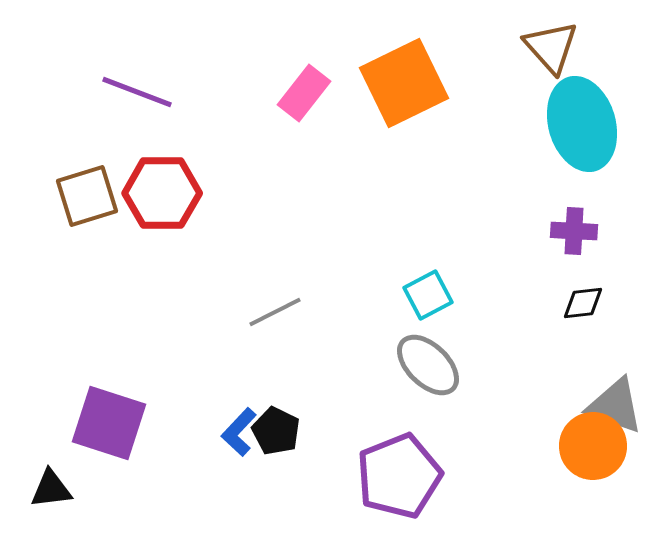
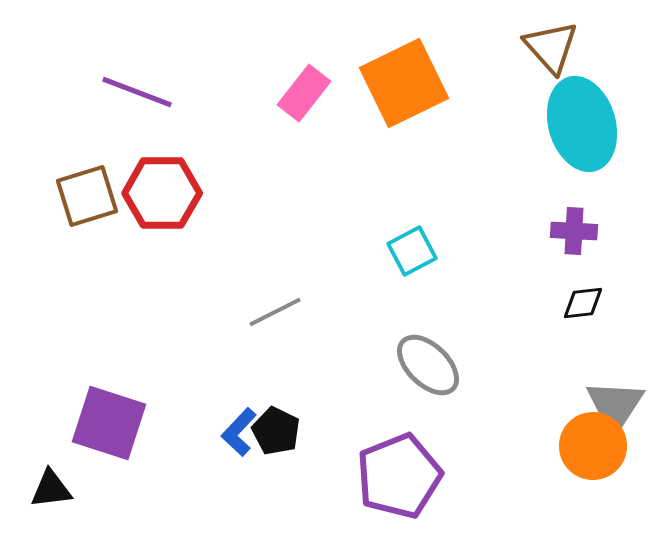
cyan square: moved 16 px left, 44 px up
gray triangle: rotated 44 degrees clockwise
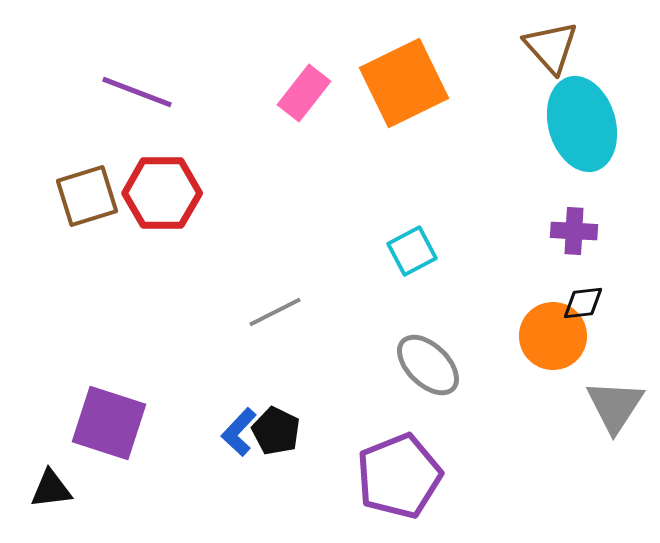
orange circle: moved 40 px left, 110 px up
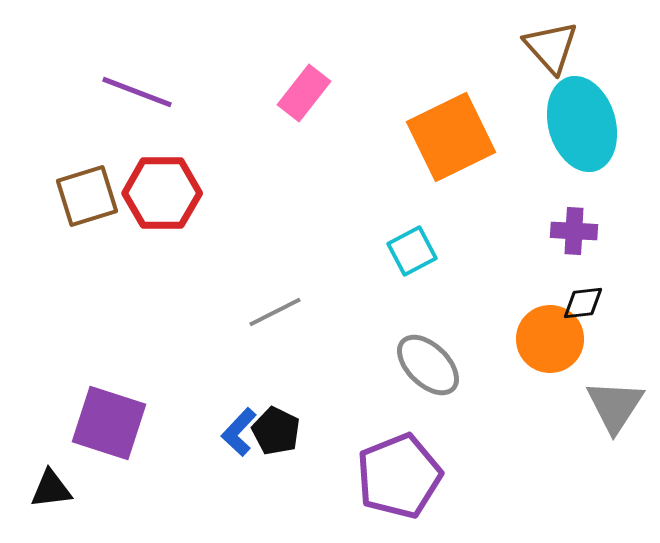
orange square: moved 47 px right, 54 px down
orange circle: moved 3 px left, 3 px down
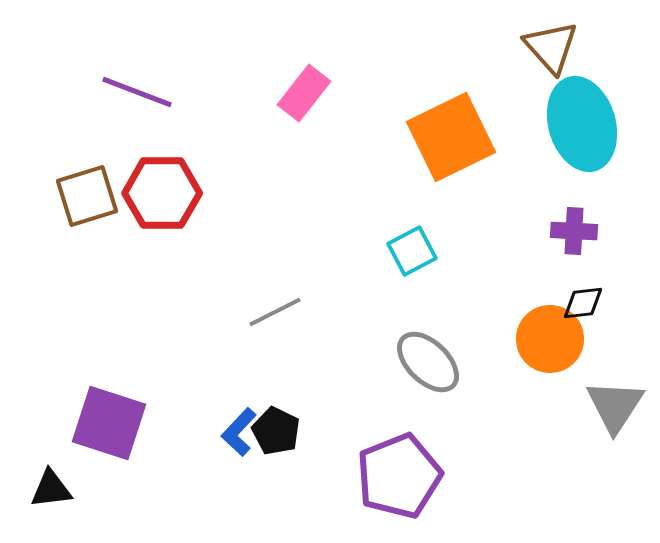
gray ellipse: moved 3 px up
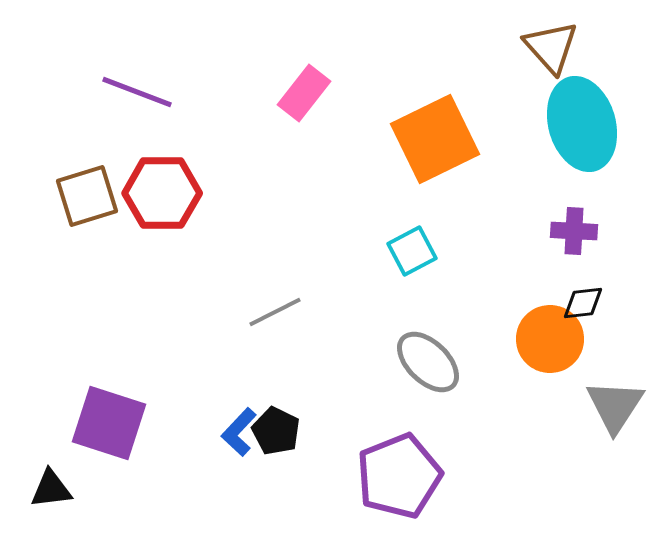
orange square: moved 16 px left, 2 px down
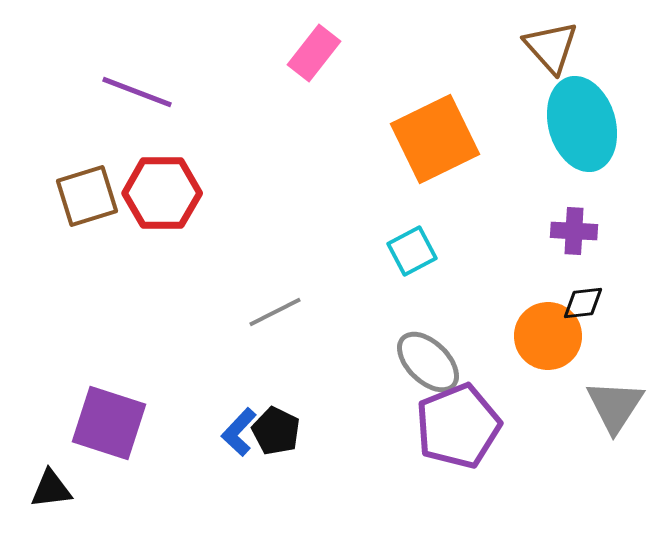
pink rectangle: moved 10 px right, 40 px up
orange circle: moved 2 px left, 3 px up
purple pentagon: moved 59 px right, 50 px up
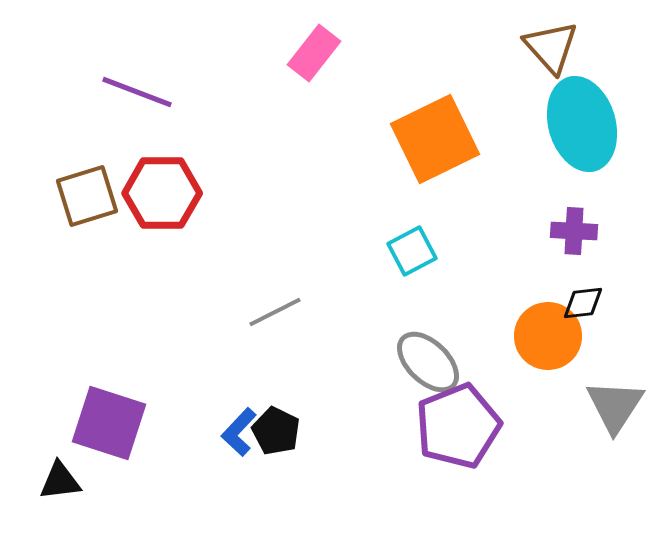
black triangle: moved 9 px right, 8 px up
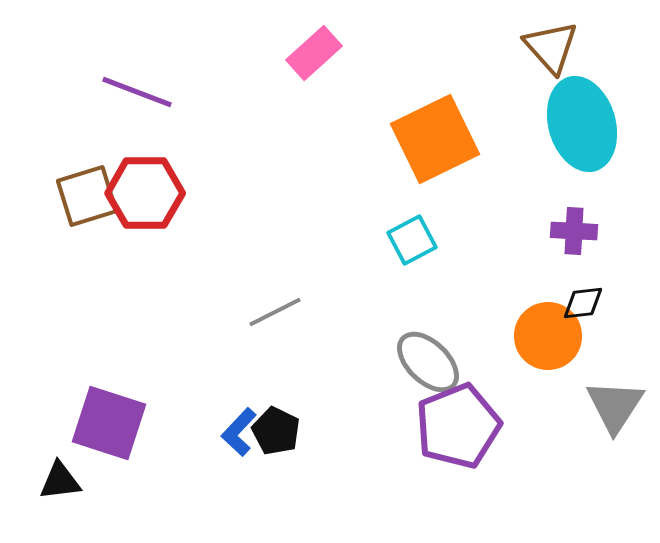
pink rectangle: rotated 10 degrees clockwise
red hexagon: moved 17 px left
cyan square: moved 11 px up
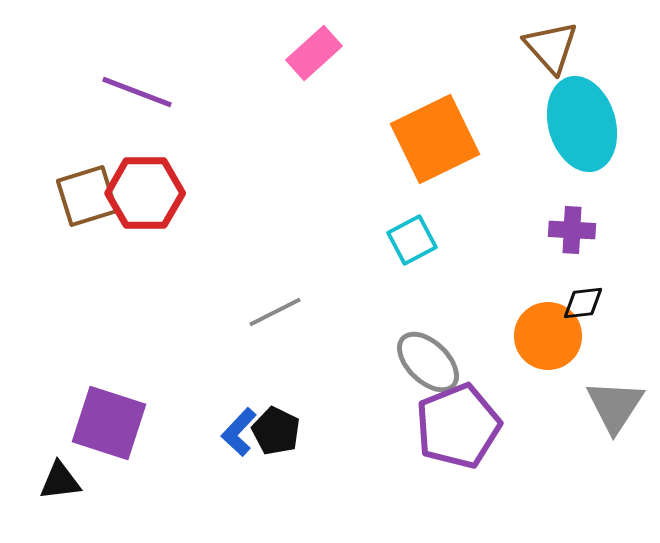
purple cross: moved 2 px left, 1 px up
